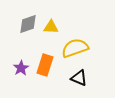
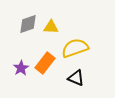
orange rectangle: moved 2 px up; rotated 20 degrees clockwise
black triangle: moved 3 px left
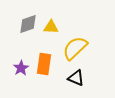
yellow semicircle: rotated 24 degrees counterclockwise
orange rectangle: moved 1 px left, 1 px down; rotated 30 degrees counterclockwise
